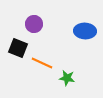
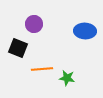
orange line: moved 6 px down; rotated 30 degrees counterclockwise
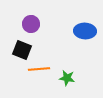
purple circle: moved 3 px left
black square: moved 4 px right, 2 px down
orange line: moved 3 px left
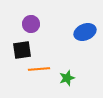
blue ellipse: moved 1 px down; rotated 25 degrees counterclockwise
black square: rotated 30 degrees counterclockwise
green star: rotated 28 degrees counterclockwise
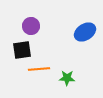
purple circle: moved 2 px down
blue ellipse: rotated 10 degrees counterclockwise
green star: rotated 21 degrees clockwise
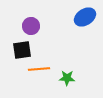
blue ellipse: moved 15 px up
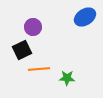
purple circle: moved 2 px right, 1 px down
black square: rotated 18 degrees counterclockwise
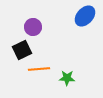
blue ellipse: moved 1 px up; rotated 15 degrees counterclockwise
